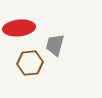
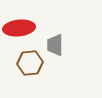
gray trapezoid: rotated 15 degrees counterclockwise
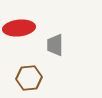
brown hexagon: moved 1 px left, 15 px down
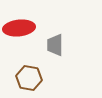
brown hexagon: rotated 15 degrees clockwise
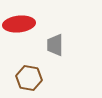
red ellipse: moved 4 px up
